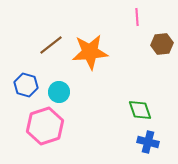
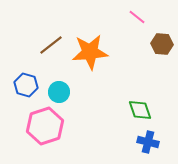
pink line: rotated 48 degrees counterclockwise
brown hexagon: rotated 10 degrees clockwise
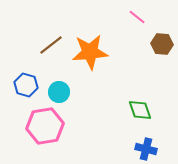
pink hexagon: rotated 9 degrees clockwise
blue cross: moved 2 px left, 7 px down
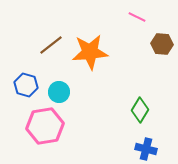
pink line: rotated 12 degrees counterclockwise
green diamond: rotated 50 degrees clockwise
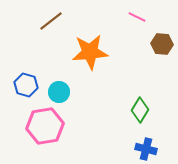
brown line: moved 24 px up
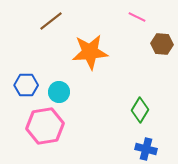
blue hexagon: rotated 15 degrees counterclockwise
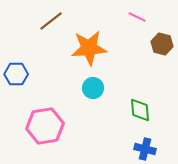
brown hexagon: rotated 10 degrees clockwise
orange star: moved 1 px left, 4 px up
blue hexagon: moved 10 px left, 11 px up
cyan circle: moved 34 px right, 4 px up
green diamond: rotated 35 degrees counterclockwise
blue cross: moved 1 px left
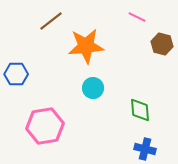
orange star: moved 3 px left, 2 px up
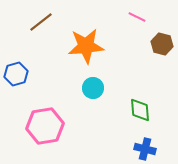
brown line: moved 10 px left, 1 px down
blue hexagon: rotated 15 degrees counterclockwise
